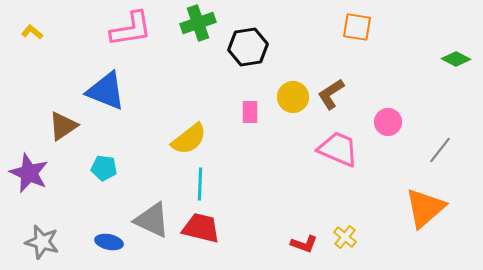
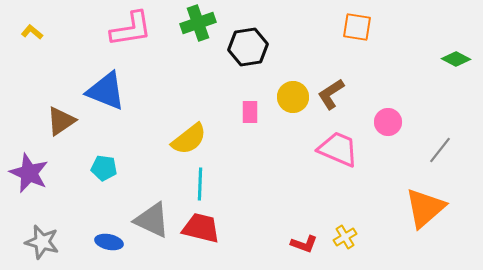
brown triangle: moved 2 px left, 5 px up
yellow cross: rotated 20 degrees clockwise
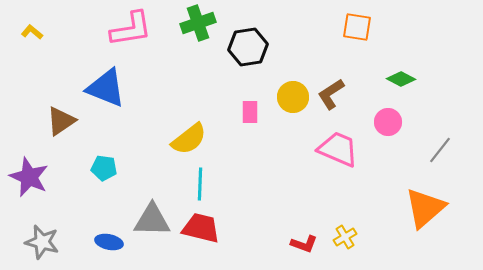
green diamond: moved 55 px left, 20 px down
blue triangle: moved 3 px up
purple star: moved 4 px down
gray triangle: rotated 24 degrees counterclockwise
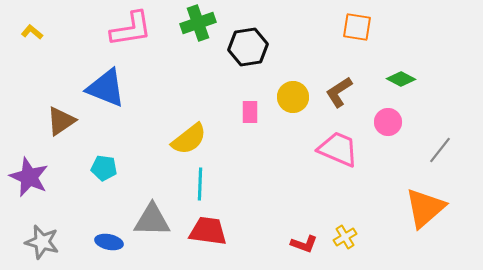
brown L-shape: moved 8 px right, 2 px up
red trapezoid: moved 7 px right, 3 px down; rotated 6 degrees counterclockwise
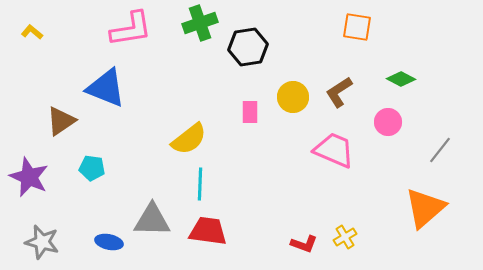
green cross: moved 2 px right
pink trapezoid: moved 4 px left, 1 px down
cyan pentagon: moved 12 px left
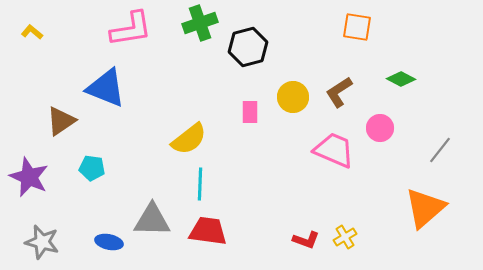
black hexagon: rotated 6 degrees counterclockwise
pink circle: moved 8 px left, 6 px down
red L-shape: moved 2 px right, 4 px up
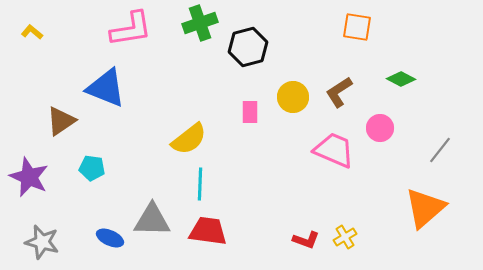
blue ellipse: moved 1 px right, 4 px up; rotated 12 degrees clockwise
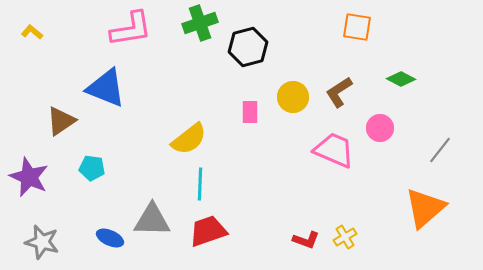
red trapezoid: rotated 27 degrees counterclockwise
